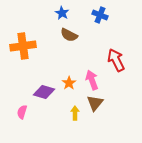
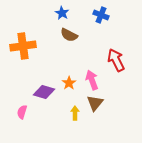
blue cross: moved 1 px right
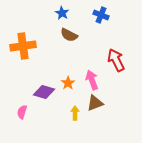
orange star: moved 1 px left
brown triangle: rotated 30 degrees clockwise
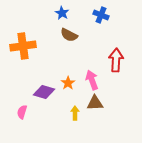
red arrow: rotated 30 degrees clockwise
brown triangle: rotated 18 degrees clockwise
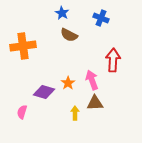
blue cross: moved 3 px down
red arrow: moved 3 px left
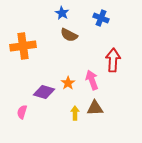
brown triangle: moved 5 px down
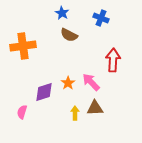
pink arrow: moved 1 px left, 2 px down; rotated 24 degrees counterclockwise
purple diamond: rotated 35 degrees counterclockwise
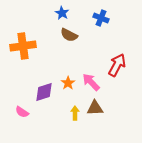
red arrow: moved 4 px right, 5 px down; rotated 25 degrees clockwise
pink semicircle: rotated 72 degrees counterclockwise
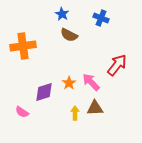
blue star: moved 1 px down
red arrow: rotated 10 degrees clockwise
orange star: moved 1 px right
